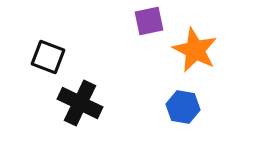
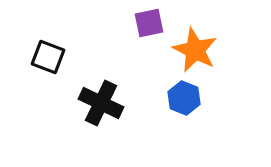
purple square: moved 2 px down
black cross: moved 21 px right
blue hexagon: moved 1 px right, 9 px up; rotated 12 degrees clockwise
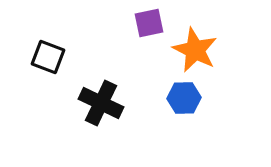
blue hexagon: rotated 24 degrees counterclockwise
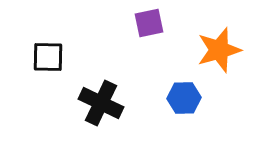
orange star: moved 24 px right; rotated 30 degrees clockwise
black square: rotated 20 degrees counterclockwise
